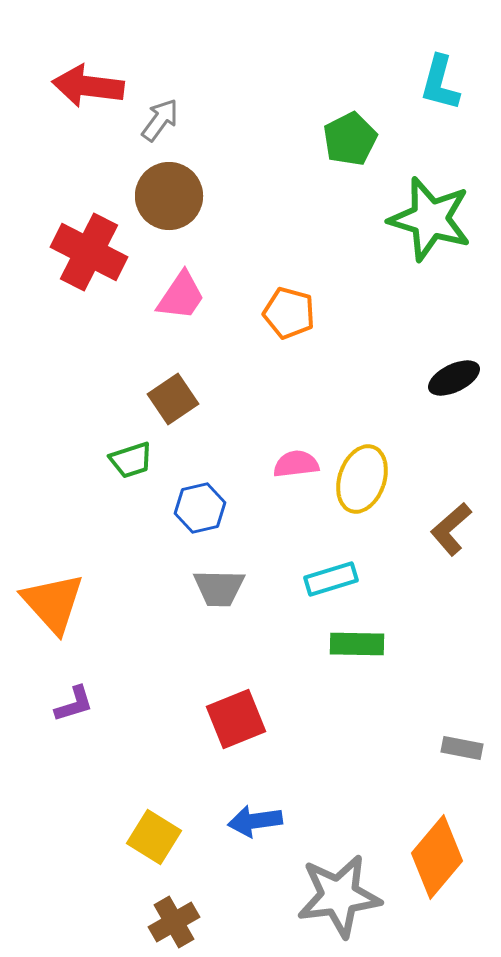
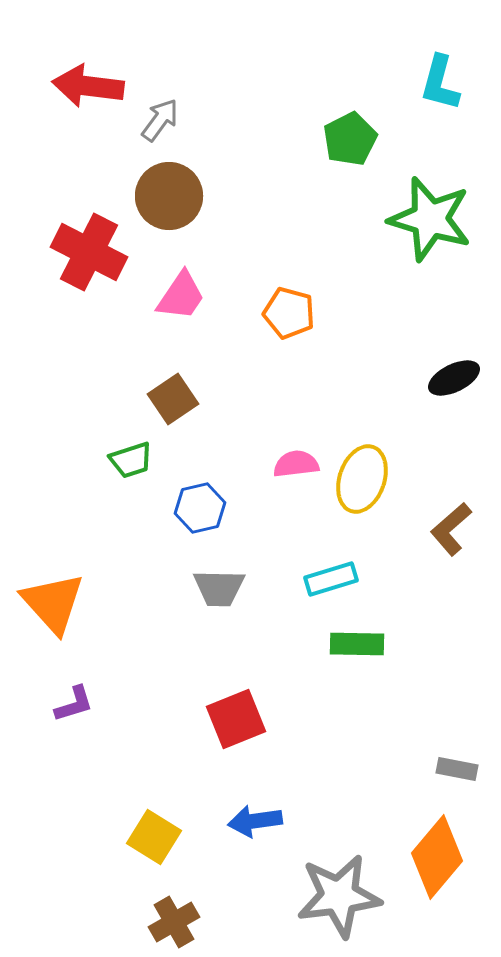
gray rectangle: moved 5 px left, 21 px down
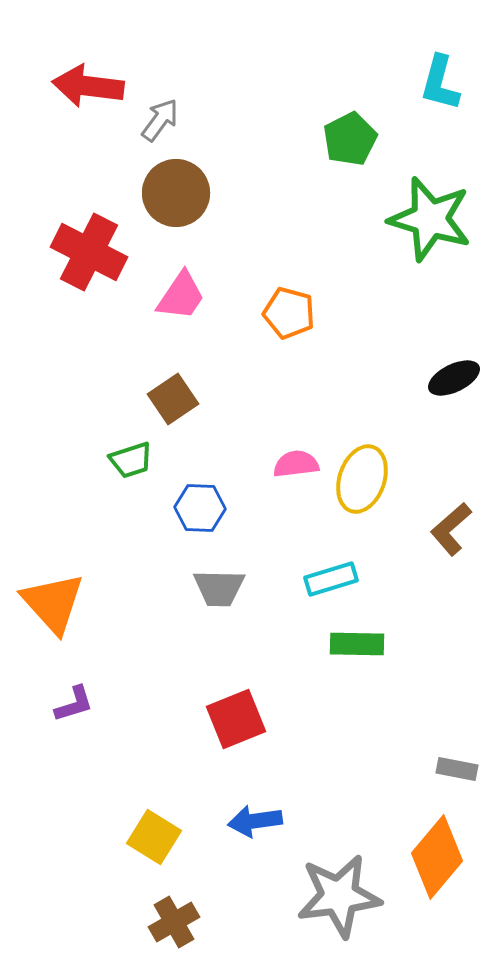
brown circle: moved 7 px right, 3 px up
blue hexagon: rotated 15 degrees clockwise
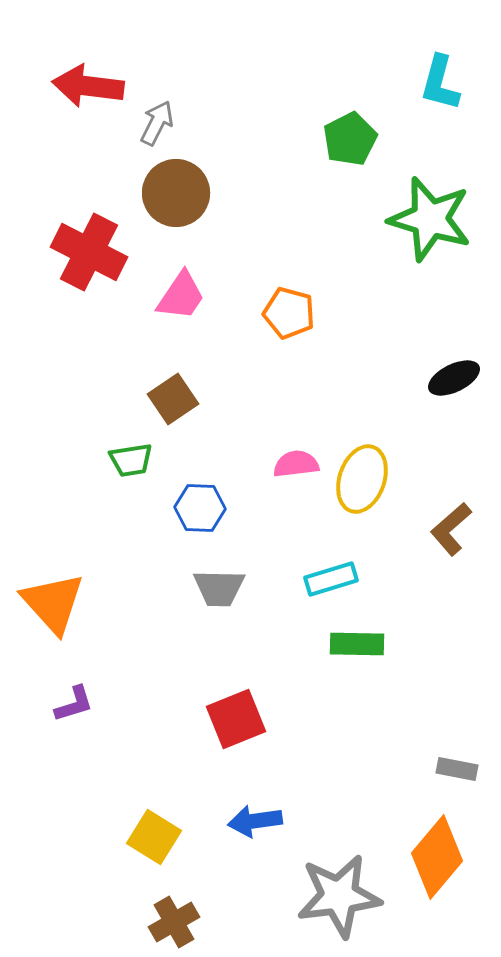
gray arrow: moved 3 px left, 3 px down; rotated 9 degrees counterclockwise
green trapezoid: rotated 9 degrees clockwise
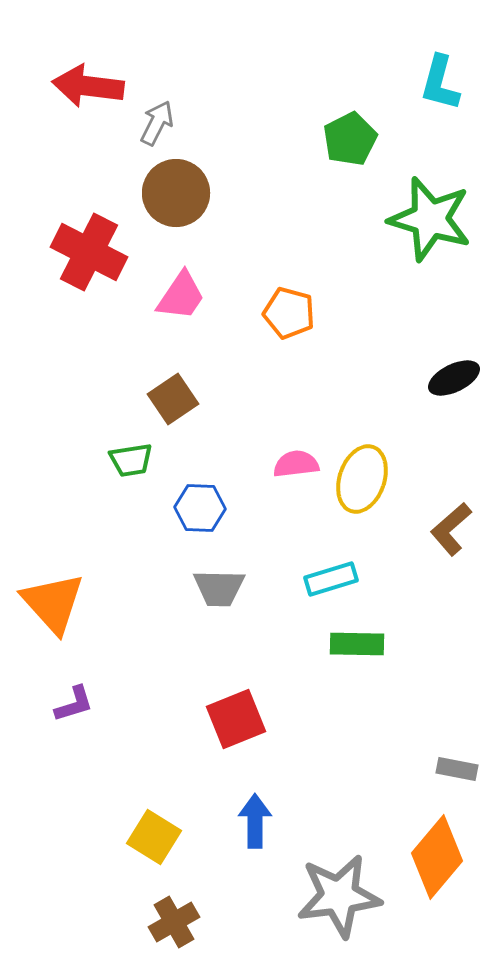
blue arrow: rotated 98 degrees clockwise
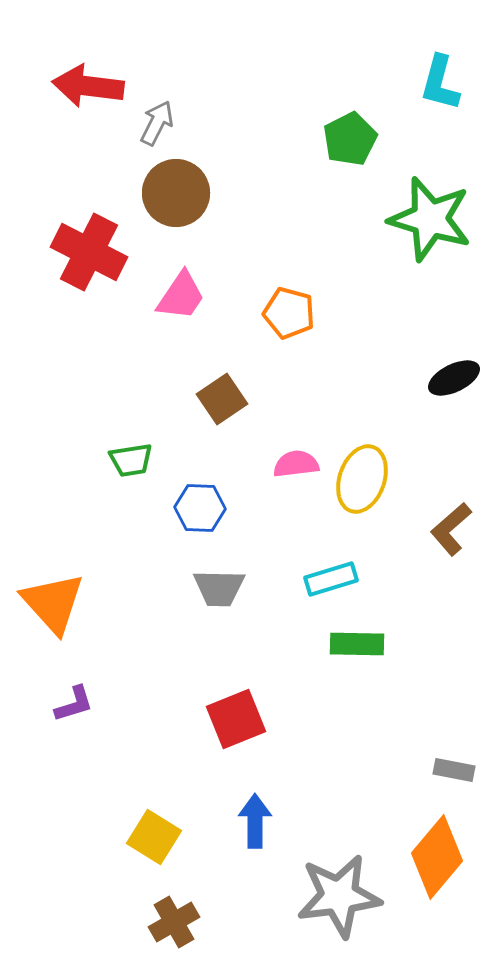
brown square: moved 49 px right
gray rectangle: moved 3 px left, 1 px down
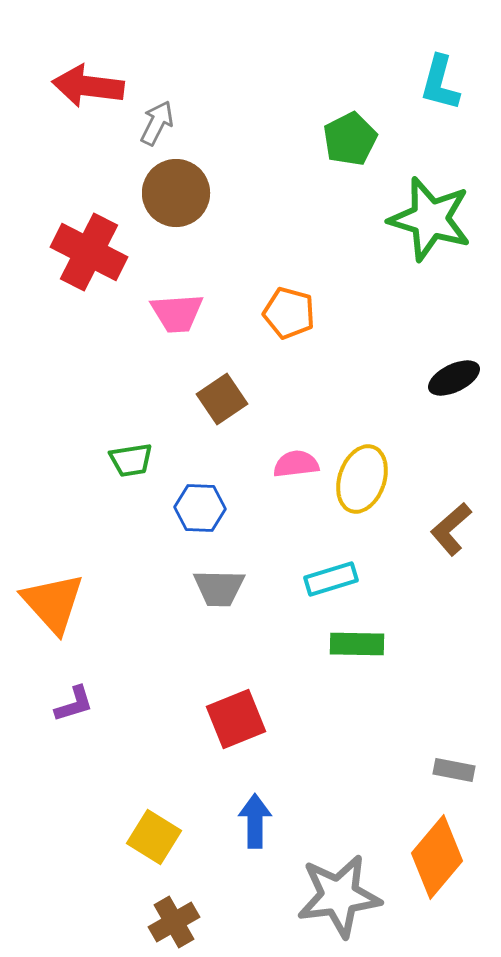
pink trapezoid: moved 4 px left, 17 px down; rotated 52 degrees clockwise
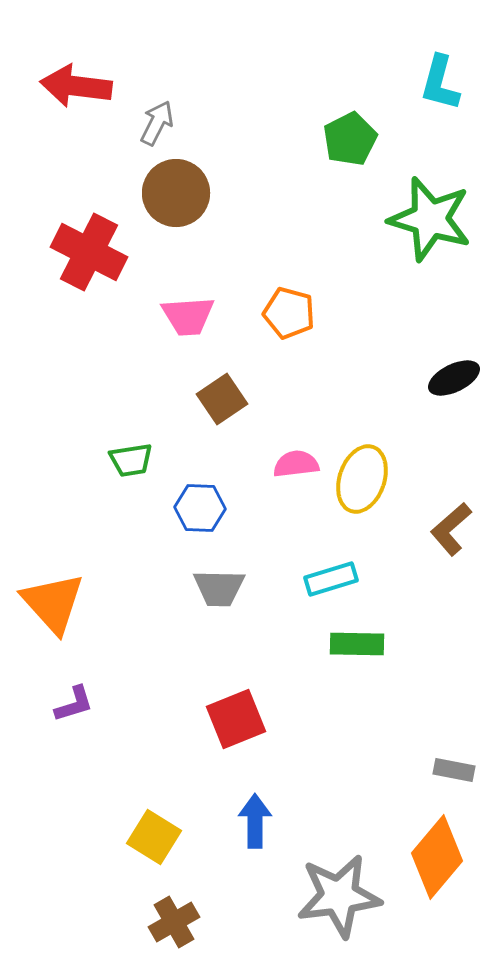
red arrow: moved 12 px left
pink trapezoid: moved 11 px right, 3 px down
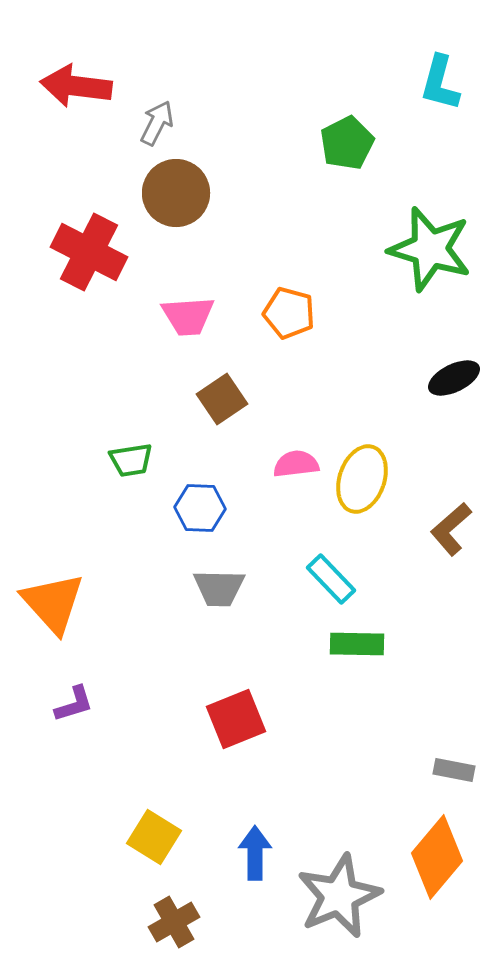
green pentagon: moved 3 px left, 4 px down
green star: moved 30 px down
cyan rectangle: rotated 63 degrees clockwise
blue arrow: moved 32 px down
gray star: rotated 16 degrees counterclockwise
